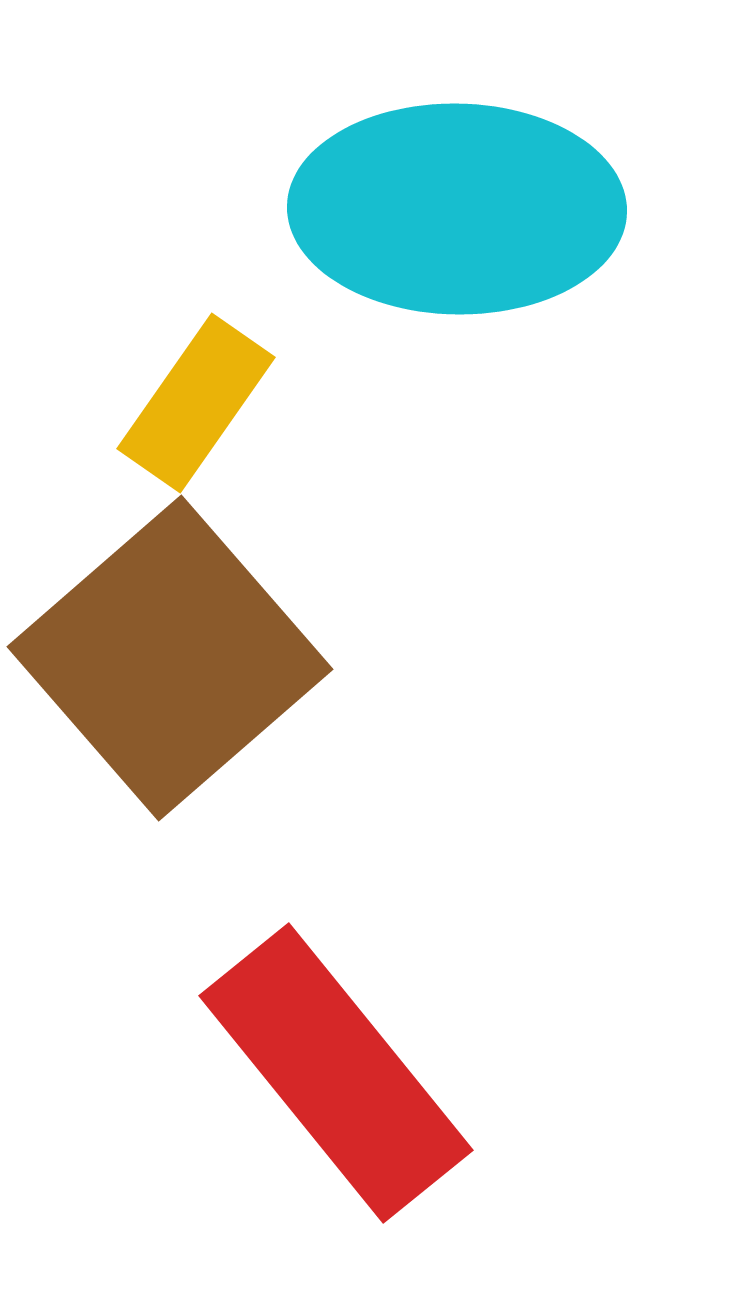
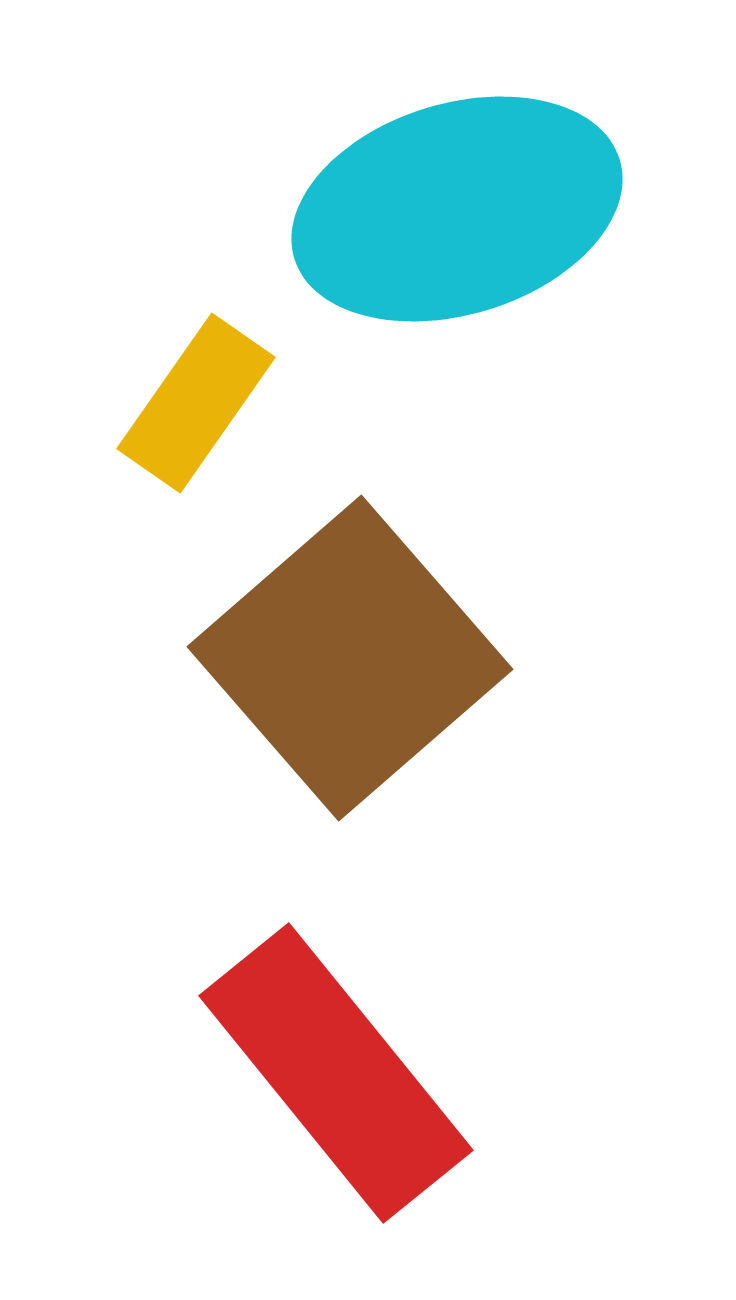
cyan ellipse: rotated 18 degrees counterclockwise
brown square: moved 180 px right
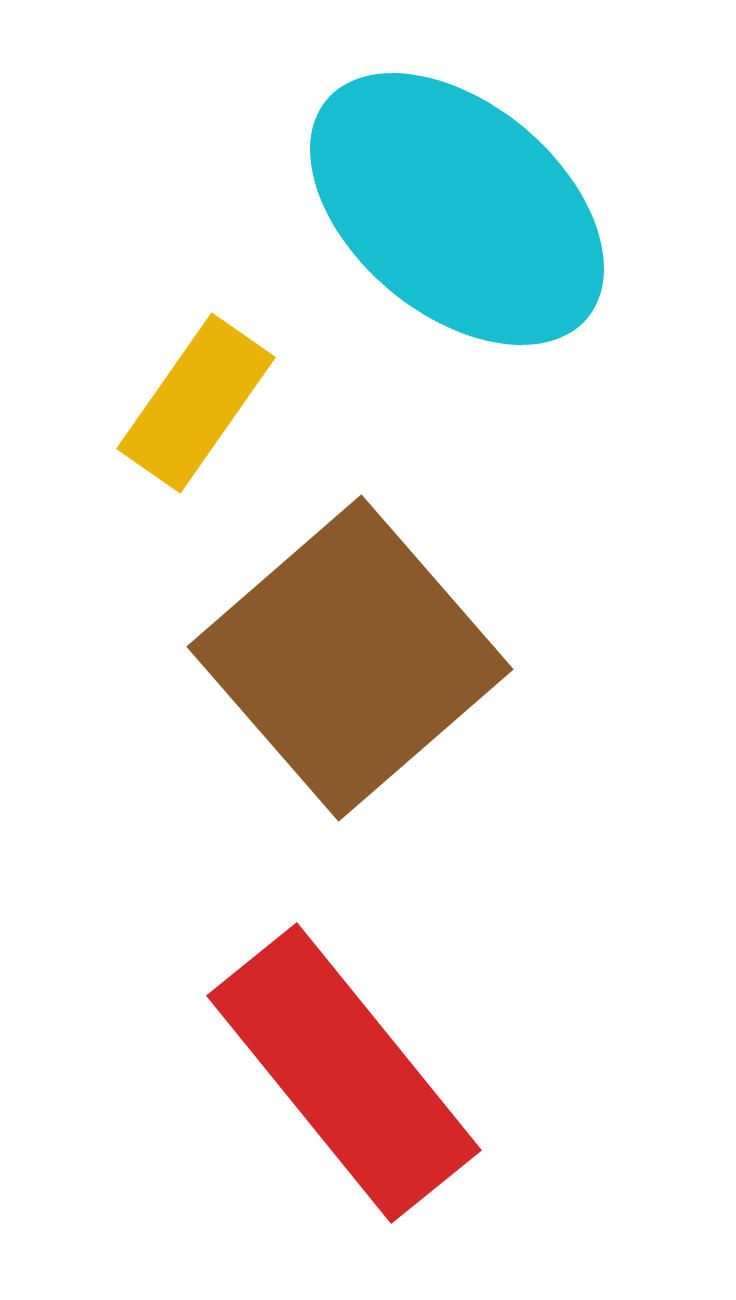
cyan ellipse: rotated 57 degrees clockwise
red rectangle: moved 8 px right
